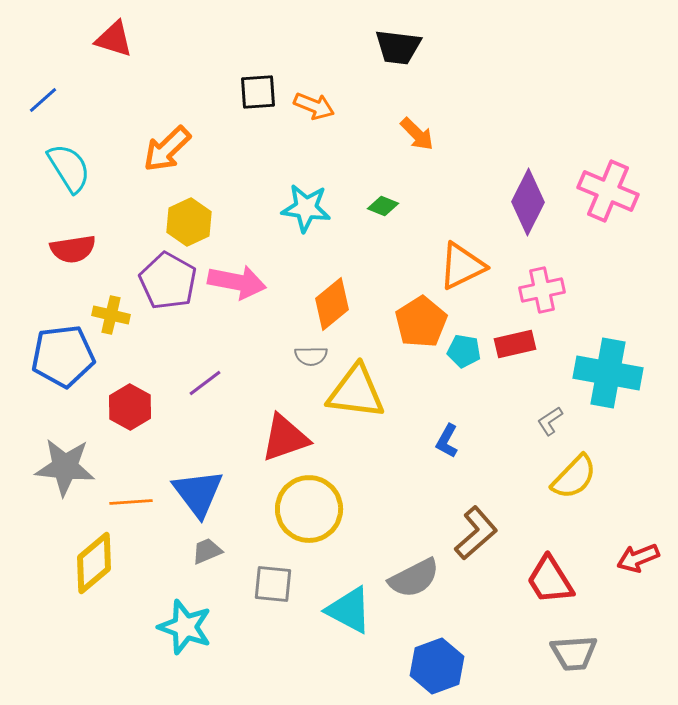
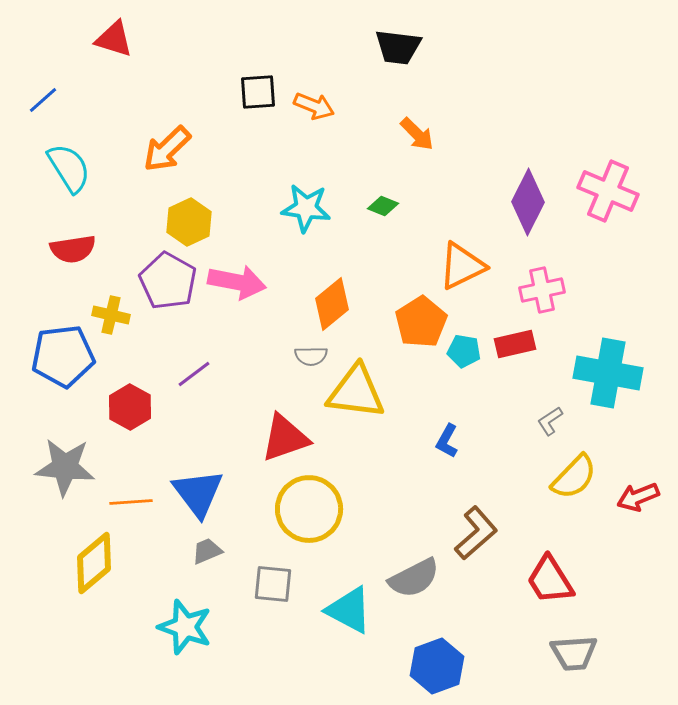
purple line at (205, 383): moved 11 px left, 9 px up
red arrow at (638, 558): moved 61 px up
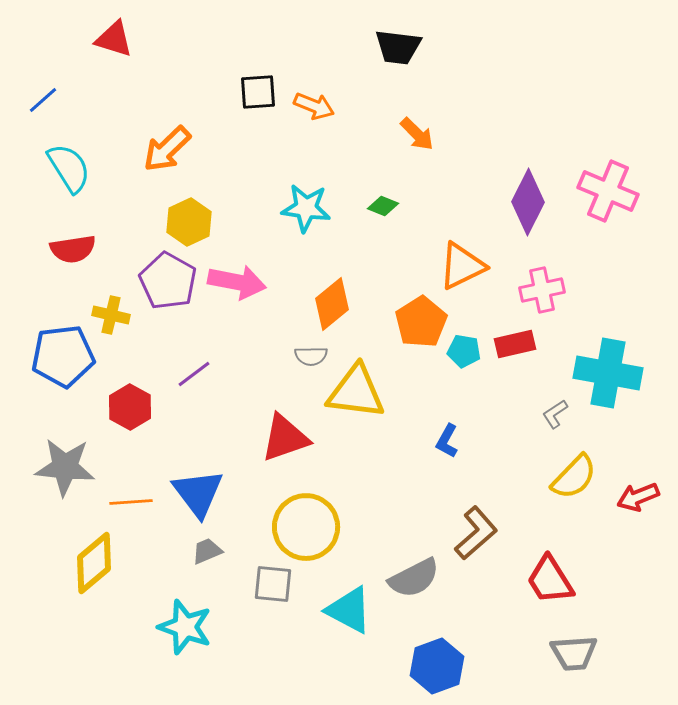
gray L-shape at (550, 421): moved 5 px right, 7 px up
yellow circle at (309, 509): moved 3 px left, 18 px down
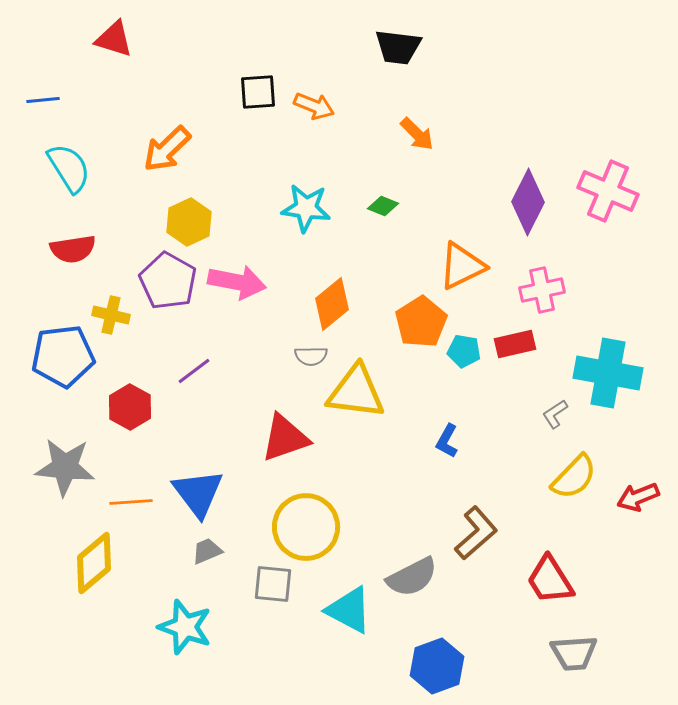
blue line at (43, 100): rotated 36 degrees clockwise
purple line at (194, 374): moved 3 px up
gray semicircle at (414, 578): moved 2 px left, 1 px up
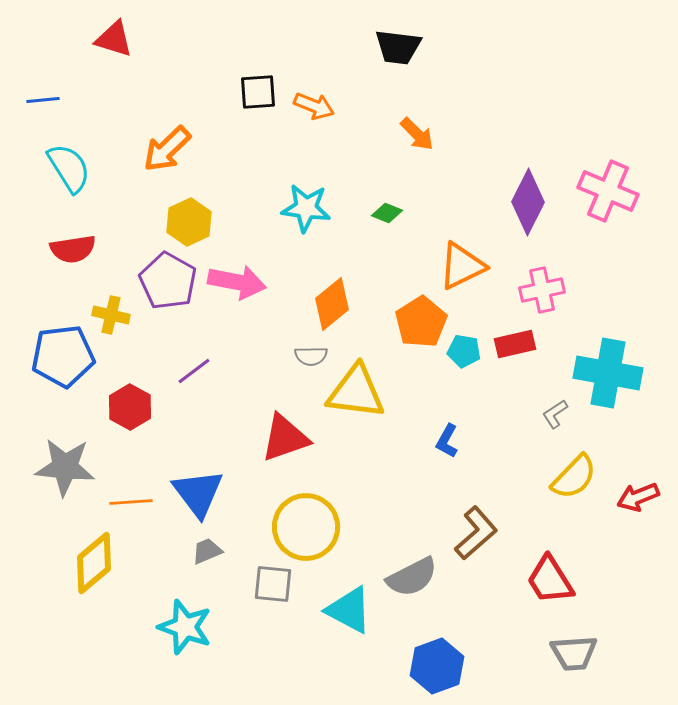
green diamond at (383, 206): moved 4 px right, 7 px down
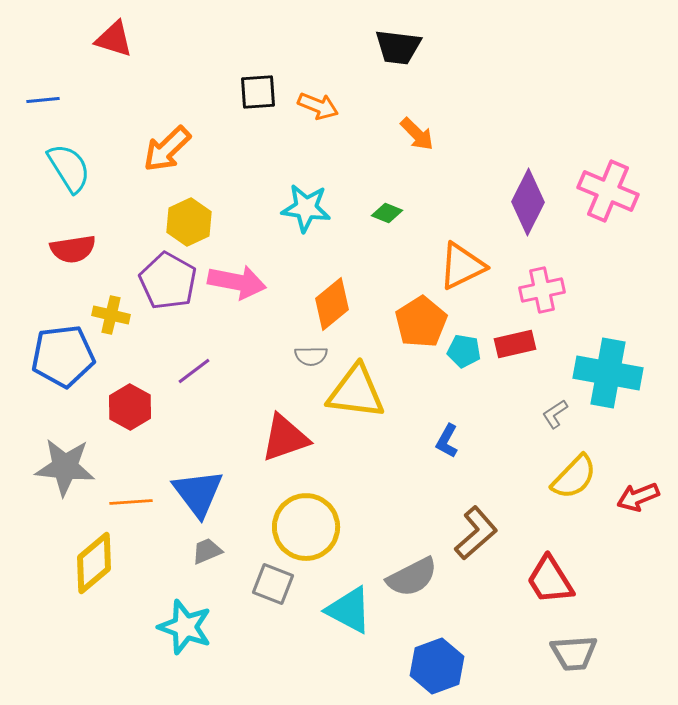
orange arrow at (314, 106): moved 4 px right
gray square at (273, 584): rotated 15 degrees clockwise
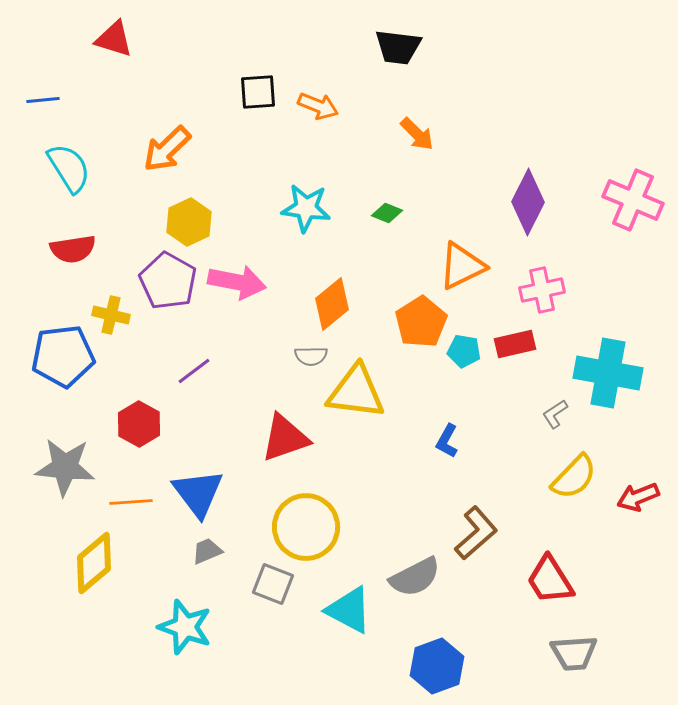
pink cross at (608, 191): moved 25 px right, 9 px down
red hexagon at (130, 407): moved 9 px right, 17 px down
gray semicircle at (412, 577): moved 3 px right
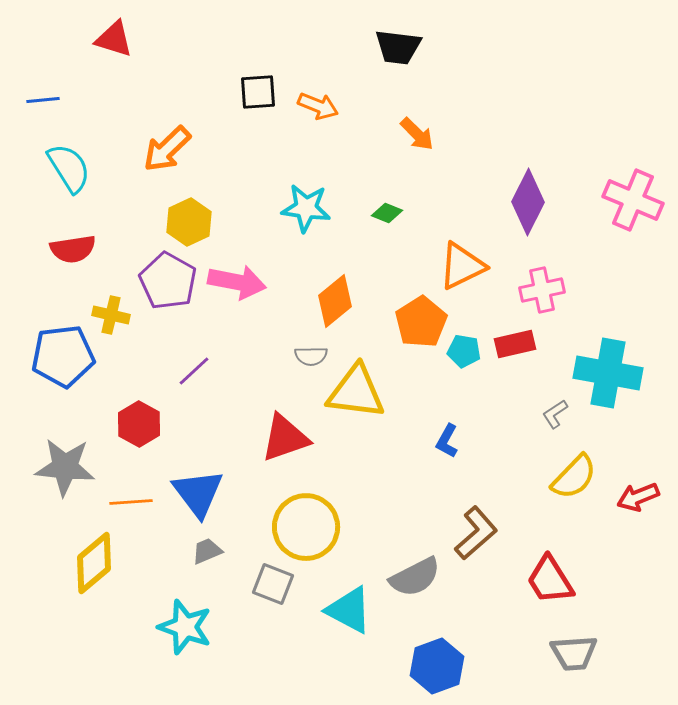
orange diamond at (332, 304): moved 3 px right, 3 px up
purple line at (194, 371): rotated 6 degrees counterclockwise
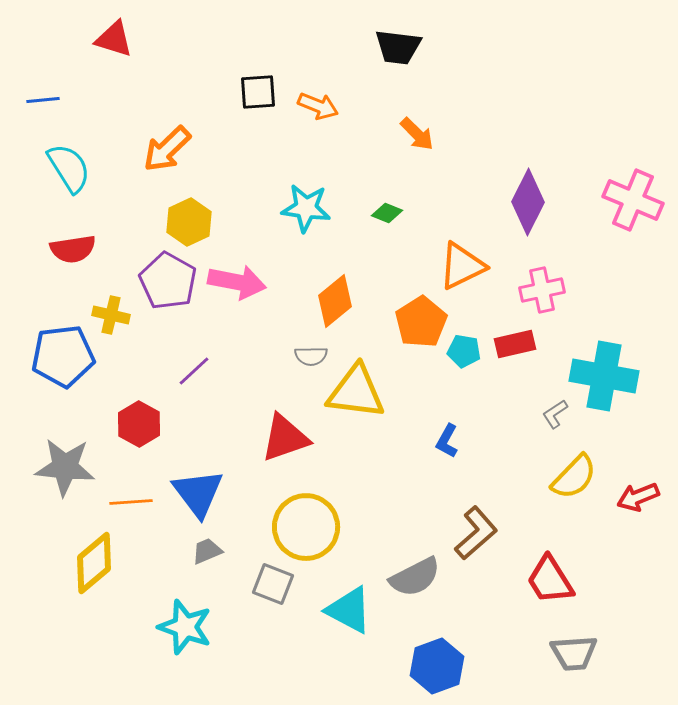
cyan cross at (608, 373): moved 4 px left, 3 px down
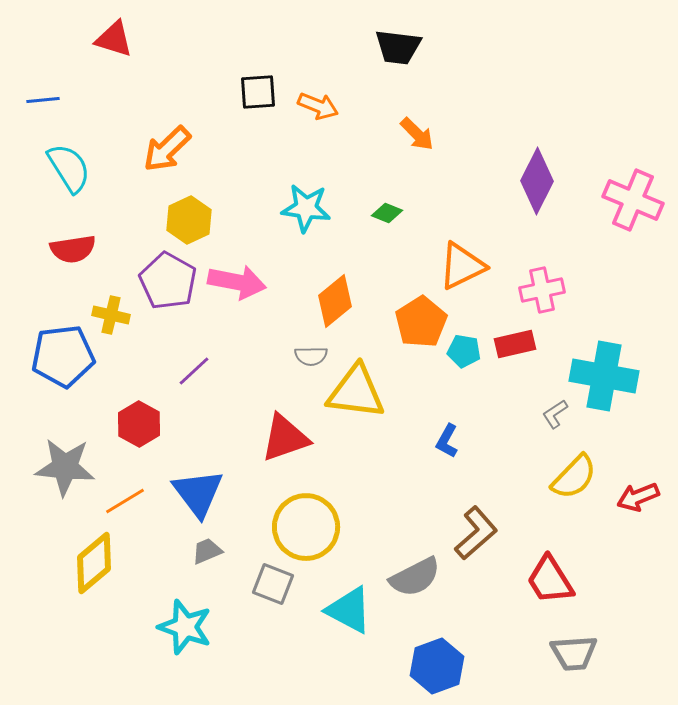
purple diamond at (528, 202): moved 9 px right, 21 px up
yellow hexagon at (189, 222): moved 2 px up
orange line at (131, 502): moved 6 px left, 1 px up; rotated 27 degrees counterclockwise
